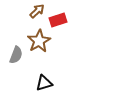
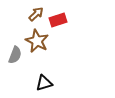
brown arrow: moved 1 px left, 3 px down
brown star: moved 2 px left; rotated 15 degrees counterclockwise
gray semicircle: moved 1 px left
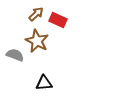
red rectangle: rotated 42 degrees clockwise
gray semicircle: rotated 90 degrees counterclockwise
black triangle: rotated 12 degrees clockwise
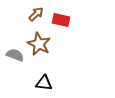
red rectangle: moved 3 px right; rotated 12 degrees counterclockwise
brown star: moved 2 px right, 3 px down
black triangle: rotated 12 degrees clockwise
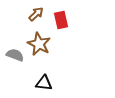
red rectangle: rotated 66 degrees clockwise
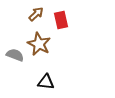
black triangle: moved 2 px right, 1 px up
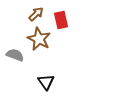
brown star: moved 5 px up
black triangle: rotated 48 degrees clockwise
